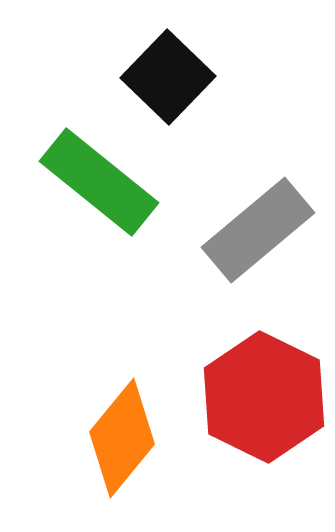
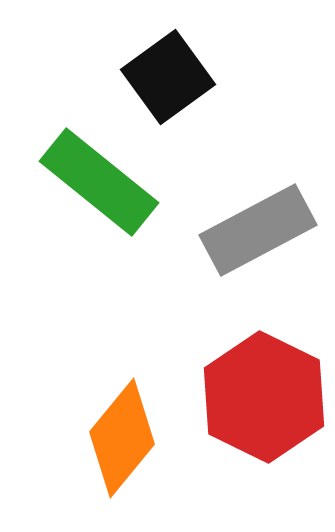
black square: rotated 10 degrees clockwise
gray rectangle: rotated 12 degrees clockwise
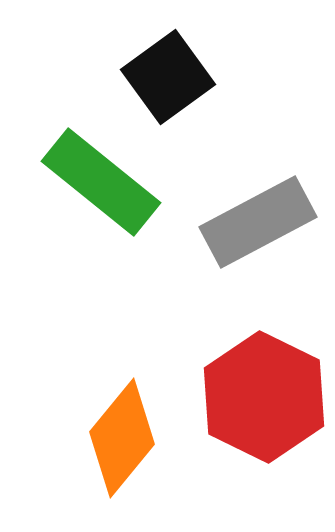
green rectangle: moved 2 px right
gray rectangle: moved 8 px up
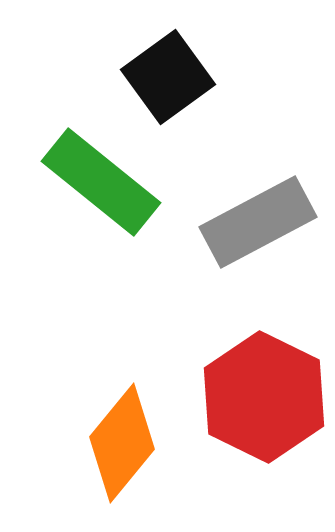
orange diamond: moved 5 px down
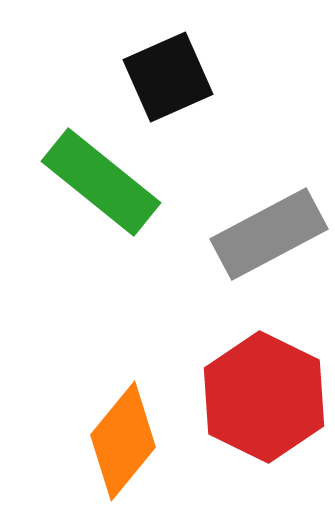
black square: rotated 12 degrees clockwise
gray rectangle: moved 11 px right, 12 px down
orange diamond: moved 1 px right, 2 px up
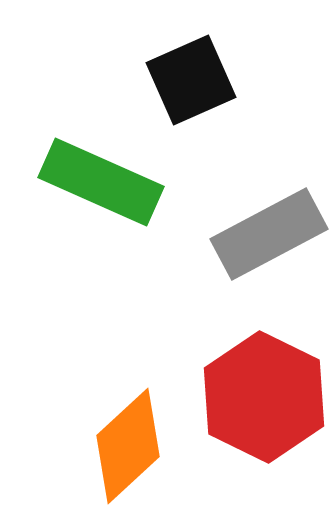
black square: moved 23 px right, 3 px down
green rectangle: rotated 15 degrees counterclockwise
orange diamond: moved 5 px right, 5 px down; rotated 8 degrees clockwise
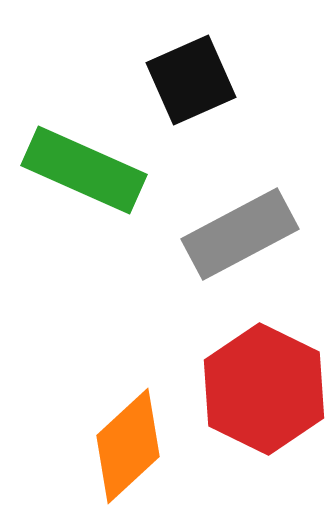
green rectangle: moved 17 px left, 12 px up
gray rectangle: moved 29 px left
red hexagon: moved 8 px up
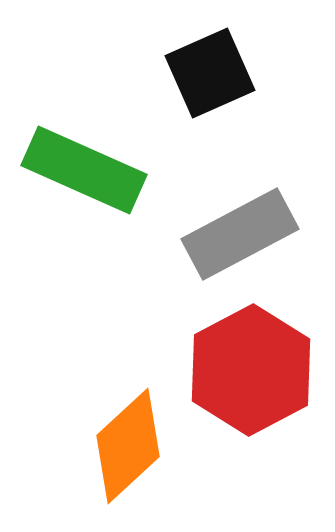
black square: moved 19 px right, 7 px up
red hexagon: moved 13 px left, 19 px up; rotated 6 degrees clockwise
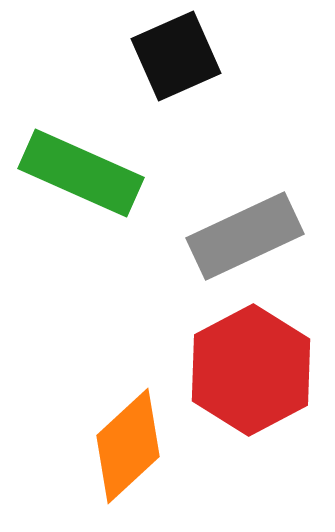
black square: moved 34 px left, 17 px up
green rectangle: moved 3 px left, 3 px down
gray rectangle: moved 5 px right, 2 px down; rotated 3 degrees clockwise
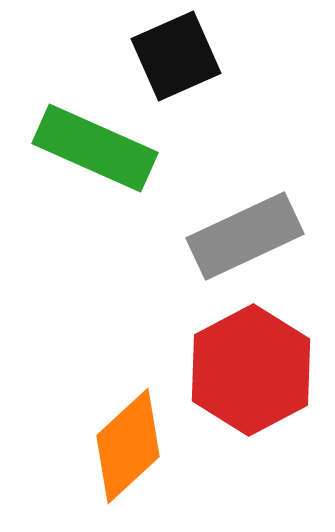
green rectangle: moved 14 px right, 25 px up
